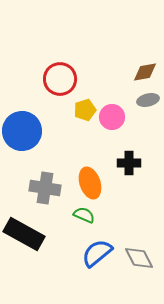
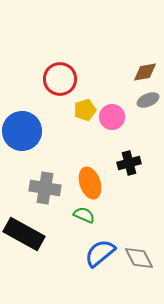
gray ellipse: rotated 10 degrees counterclockwise
black cross: rotated 15 degrees counterclockwise
blue semicircle: moved 3 px right
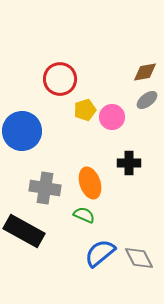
gray ellipse: moved 1 px left; rotated 15 degrees counterclockwise
black cross: rotated 15 degrees clockwise
black rectangle: moved 3 px up
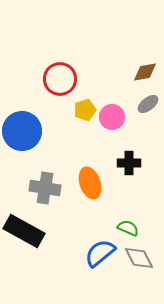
gray ellipse: moved 1 px right, 4 px down
green semicircle: moved 44 px right, 13 px down
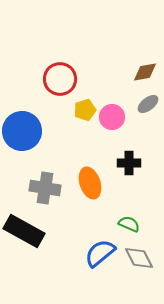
green semicircle: moved 1 px right, 4 px up
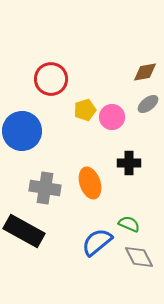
red circle: moved 9 px left
blue semicircle: moved 3 px left, 11 px up
gray diamond: moved 1 px up
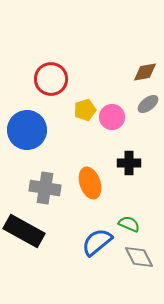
blue circle: moved 5 px right, 1 px up
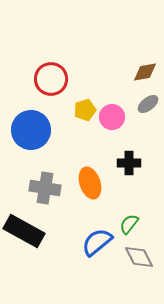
blue circle: moved 4 px right
green semicircle: rotated 75 degrees counterclockwise
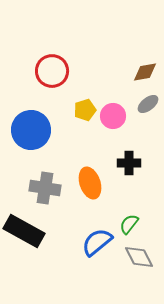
red circle: moved 1 px right, 8 px up
pink circle: moved 1 px right, 1 px up
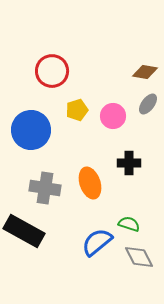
brown diamond: rotated 20 degrees clockwise
gray ellipse: rotated 15 degrees counterclockwise
yellow pentagon: moved 8 px left
green semicircle: rotated 70 degrees clockwise
